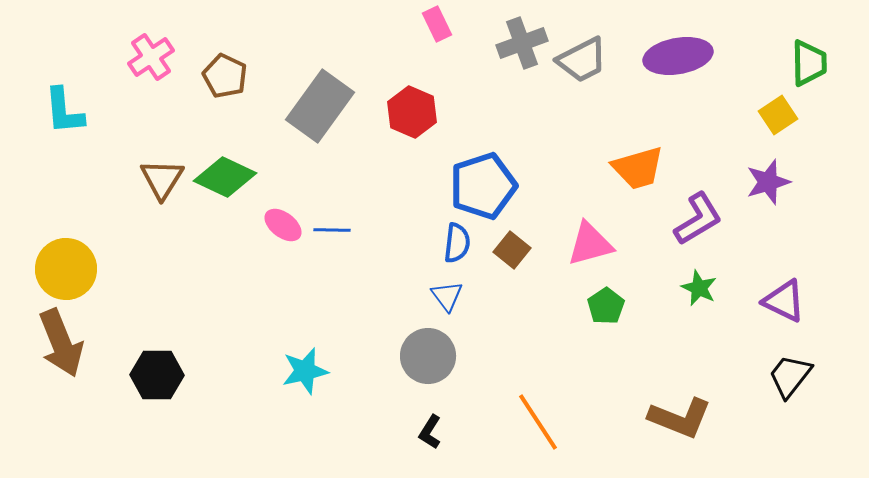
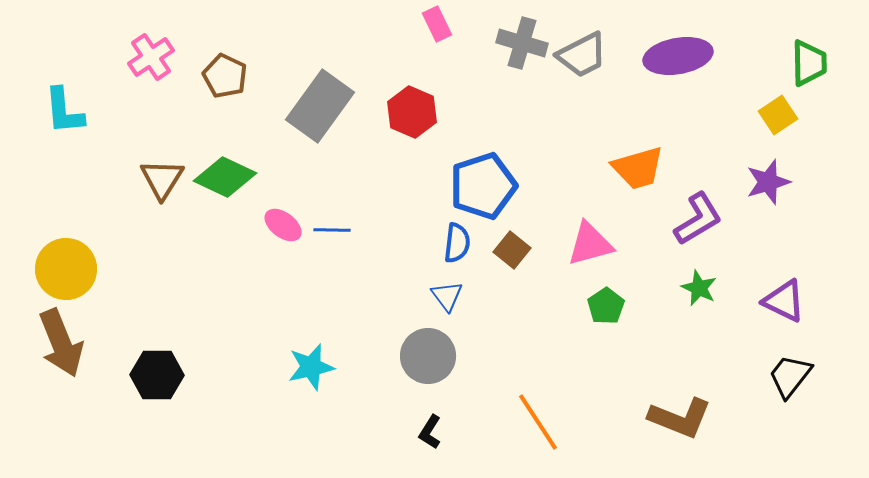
gray cross: rotated 36 degrees clockwise
gray trapezoid: moved 5 px up
cyan star: moved 6 px right, 4 px up
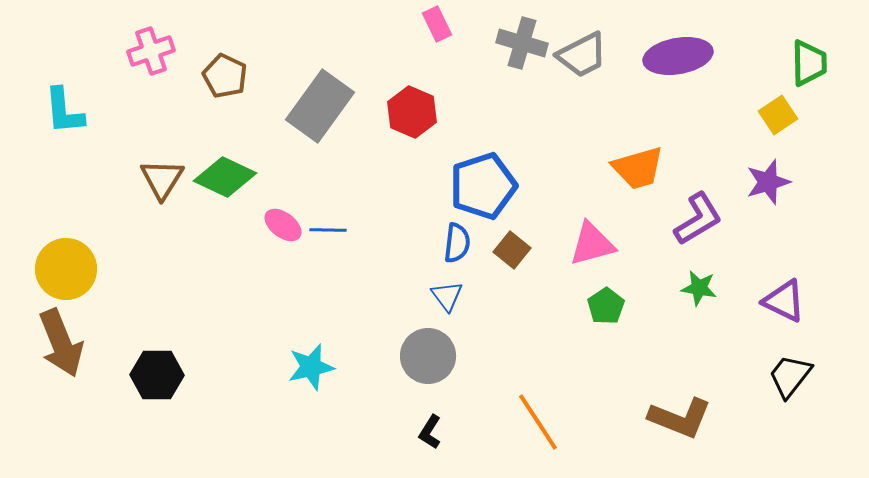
pink cross: moved 6 px up; rotated 15 degrees clockwise
blue line: moved 4 px left
pink triangle: moved 2 px right
green star: rotated 15 degrees counterclockwise
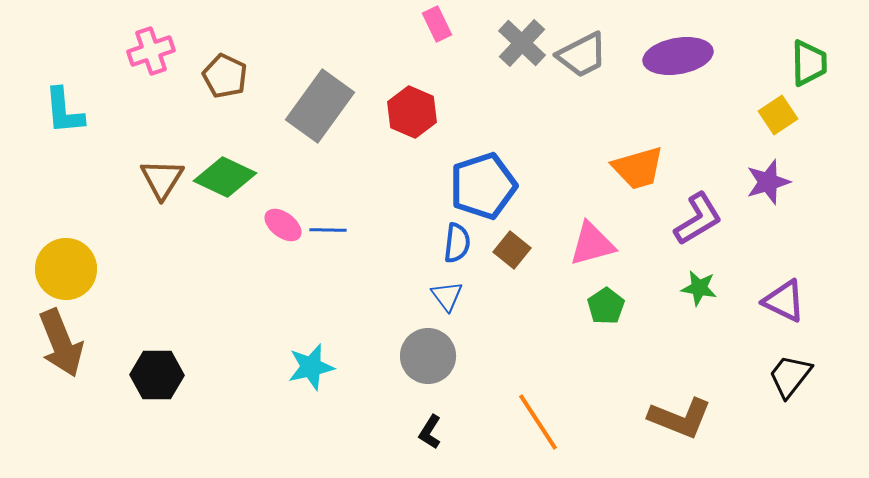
gray cross: rotated 27 degrees clockwise
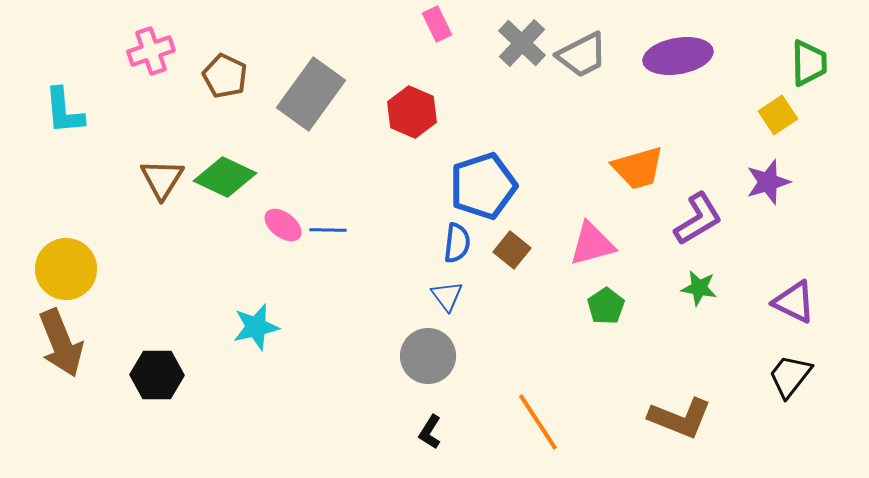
gray rectangle: moved 9 px left, 12 px up
purple triangle: moved 10 px right, 1 px down
cyan star: moved 55 px left, 40 px up
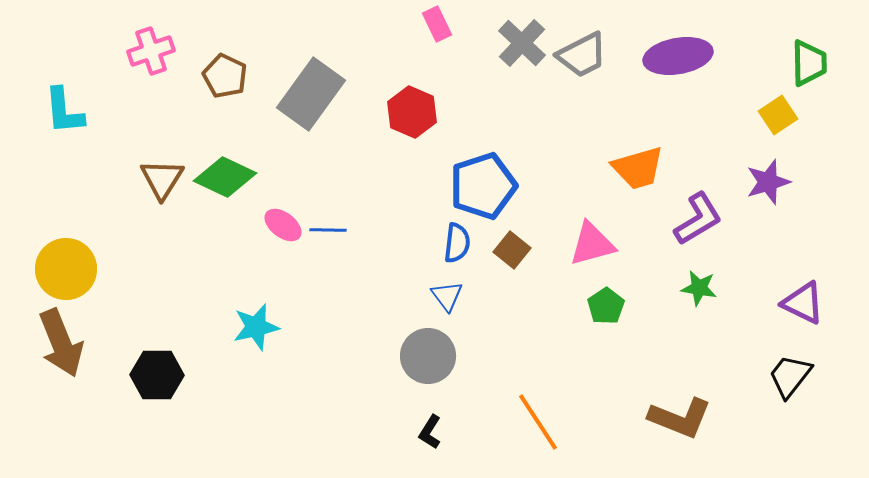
purple triangle: moved 9 px right, 1 px down
